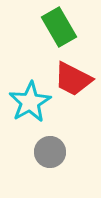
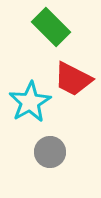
green rectangle: moved 8 px left; rotated 15 degrees counterclockwise
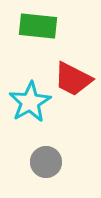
green rectangle: moved 13 px left, 1 px up; rotated 39 degrees counterclockwise
gray circle: moved 4 px left, 10 px down
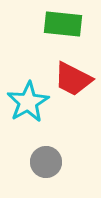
green rectangle: moved 25 px right, 2 px up
cyan star: moved 2 px left
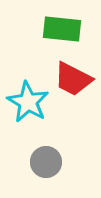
green rectangle: moved 1 px left, 5 px down
cyan star: rotated 12 degrees counterclockwise
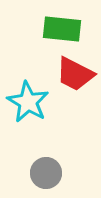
red trapezoid: moved 2 px right, 5 px up
gray circle: moved 11 px down
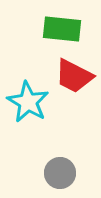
red trapezoid: moved 1 px left, 2 px down
gray circle: moved 14 px right
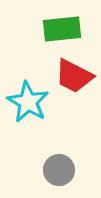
green rectangle: rotated 12 degrees counterclockwise
gray circle: moved 1 px left, 3 px up
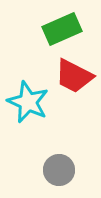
green rectangle: rotated 18 degrees counterclockwise
cyan star: rotated 6 degrees counterclockwise
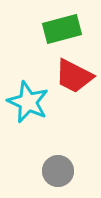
green rectangle: rotated 9 degrees clockwise
gray circle: moved 1 px left, 1 px down
